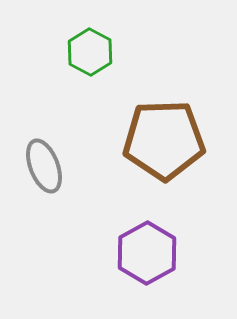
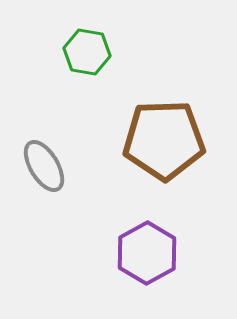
green hexagon: moved 3 px left; rotated 18 degrees counterclockwise
gray ellipse: rotated 10 degrees counterclockwise
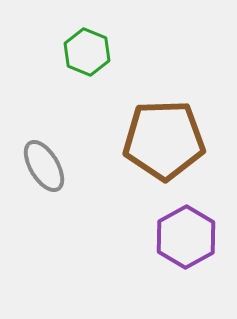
green hexagon: rotated 12 degrees clockwise
purple hexagon: moved 39 px right, 16 px up
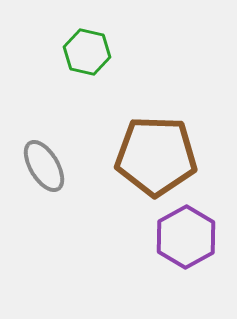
green hexagon: rotated 9 degrees counterclockwise
brown pentagon: moved 8 px left, 16 px down; rotated 4 degrees clockwise
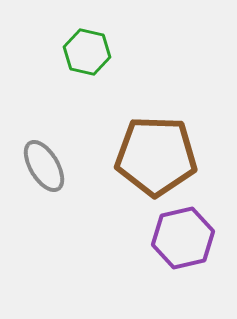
purple hexagon: moved 3 px left, 1 px down; rotated 16 degrees clockwise
